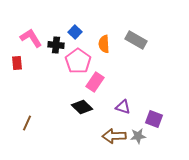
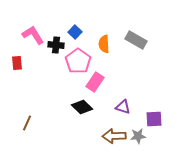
pink L-shape: moved 2 px right, 3 px up
purple square: rotated 24 degrees counterclockwise
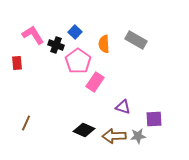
black cross: rotated 14 degrees clockwise
black diamond: moved 2 px right, 23 px down; rotated 20 degrees counterclockwise
brown line: moved 1 px left
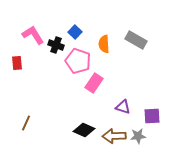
pink pentagon: rotated 15 degrees counterclockwise
pink rectangle: moved 1 px left, 1 px down
purple square: moved 2 px left, 3 px up
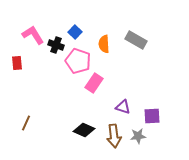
brown arrow: rotated 95 degrees counterclockwise
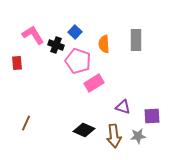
gray rectangle: rotated 60 degrees clockwise
pink rectangle: rotated 24 degrees clockwise
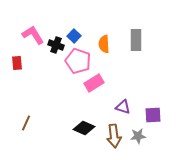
blue square: moved 1 px left, 4 px down
purple square: moved 1 px right, 1 px up
black diamond: moved 2 px up
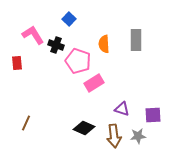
blue square: moved 5 px left, 17 px up
purple triangle: moved 1 px left, 2 px down
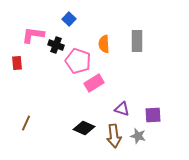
pink L-shape: rotated 50 degrees counterclockwise
gray rectangle: moved 1 px right, 1 px down
gray star: rotated 21 degrees clockwise
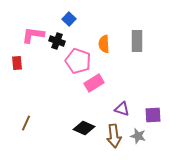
black cross: moved 1 px right, 4 px up
